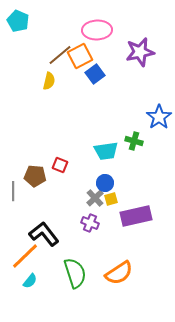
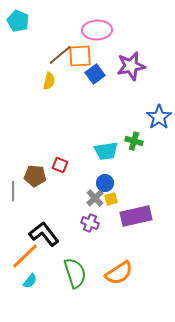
purple star: moved 9 px left, 14 px down
orange square: rotated 25 degrees clockwise
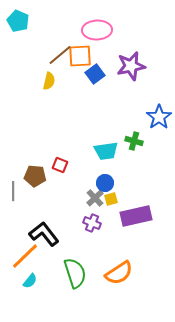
purple cross: moved 2 px right
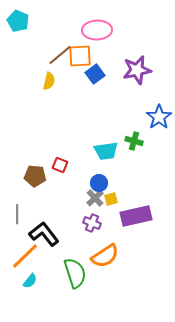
purple star: moved 6 px right, 4 px down
blue circle: moved 6 px left
gray line: moved 4 px right, 23 px down
orange semicircle: moved 14 px left, 17 px up
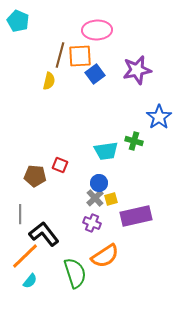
brown line: rotated 35 degrees counterclockwise
gray line: moved 3 px right
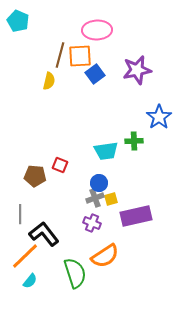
green cross: rotated 18 degrees counterclockwise
gray cross: rotated 24 degrees clockwise
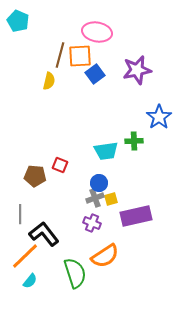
pink ellipse: moved 2 px down; rotated 12 degrees clockwise
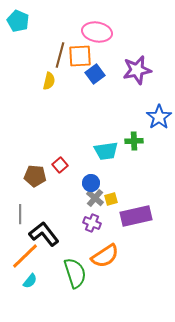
red square: rotated 28 degrees clockwise
blue circle: moved 8 px left
gray cross: rotated 30 degrees counterclockwise
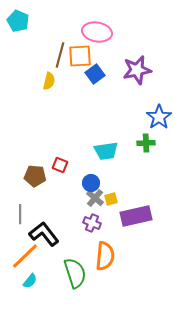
green cross: moved 12 px right, 2 px down
red square: rotated 28 degrees counterclockwise
orange semicircle: rotated 52 degrees counterclockwise
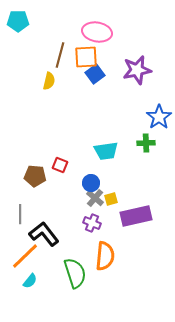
cyan pentagon: rotated 25 degrees counterclockwise
orange square: moved 6 px right, 1 px down
